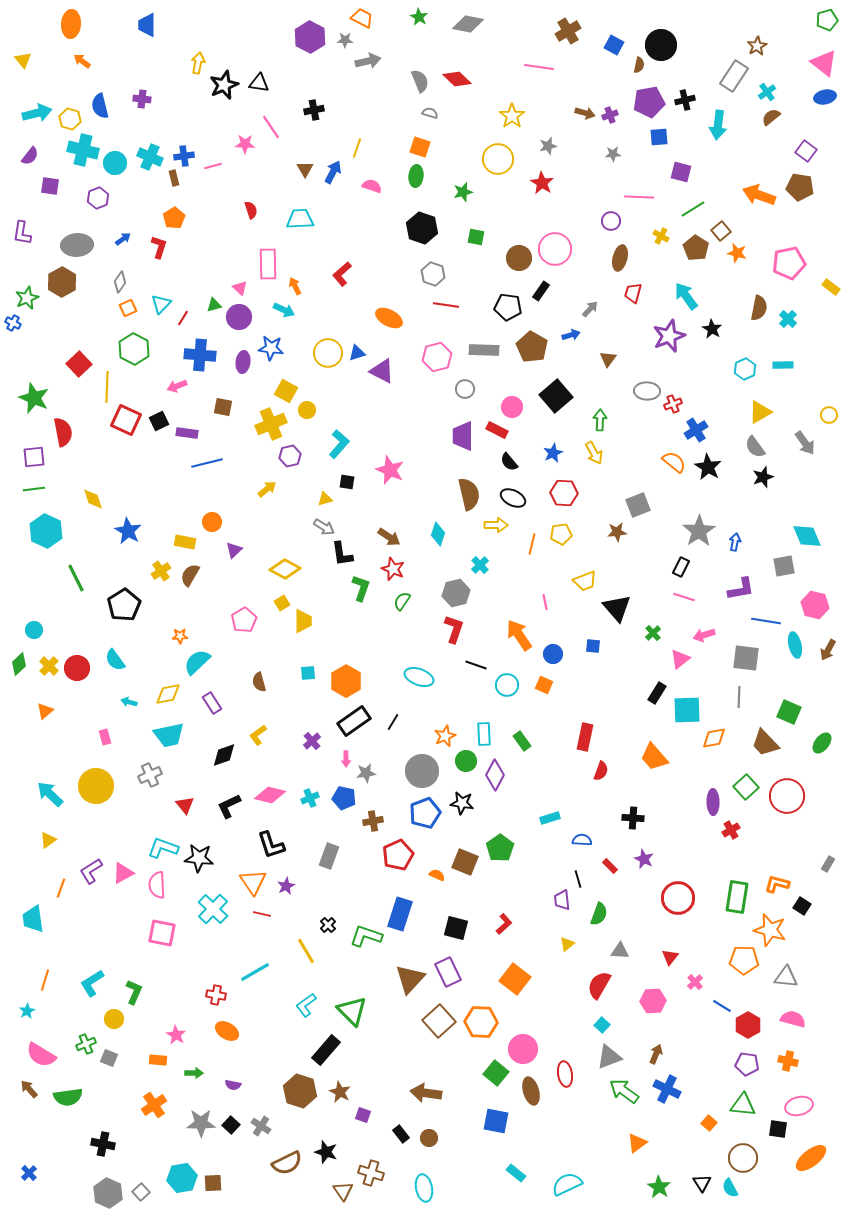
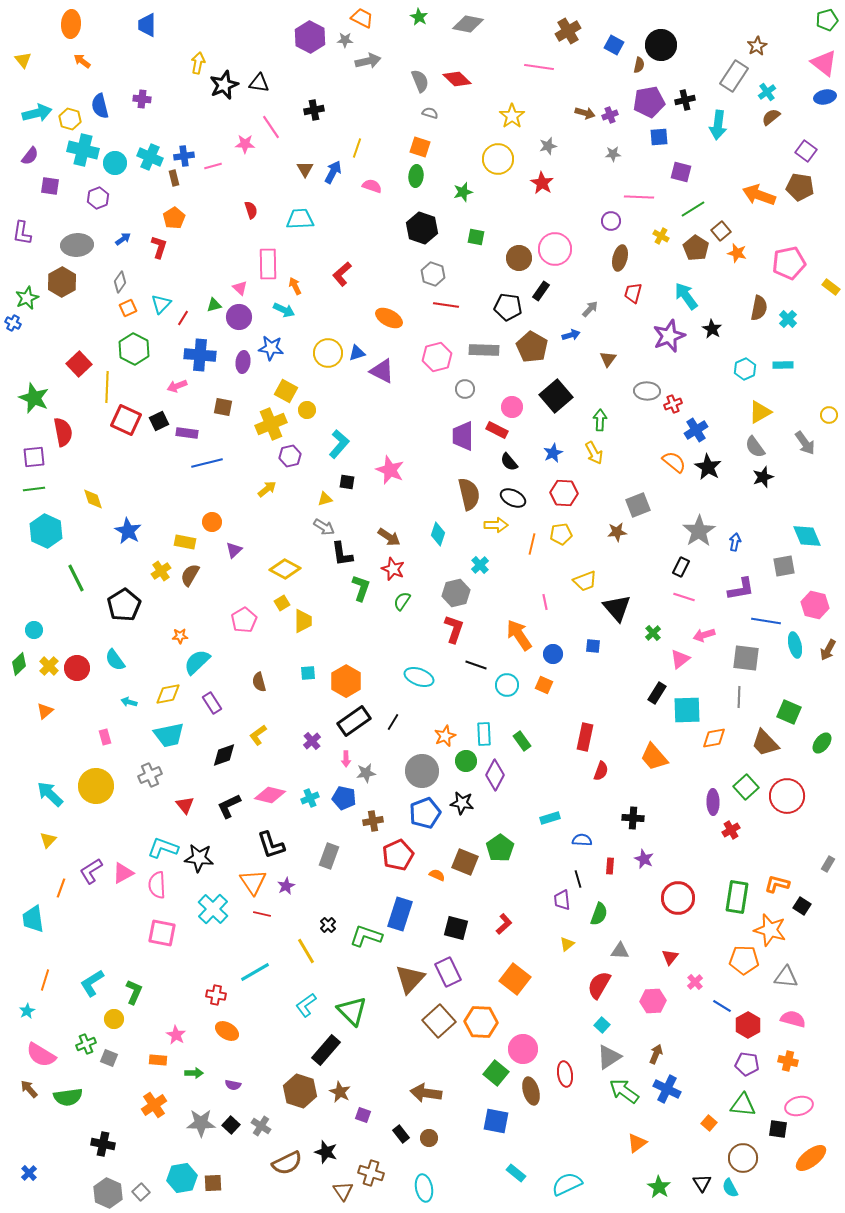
yellow triangle at (48, 840): rotated 12 degrees counterclockwise
red rectangle at (610, 866): rotated 49 degrees clockwise
gray triangle at (609, 1057): rotated 12 degrees counterclockwise
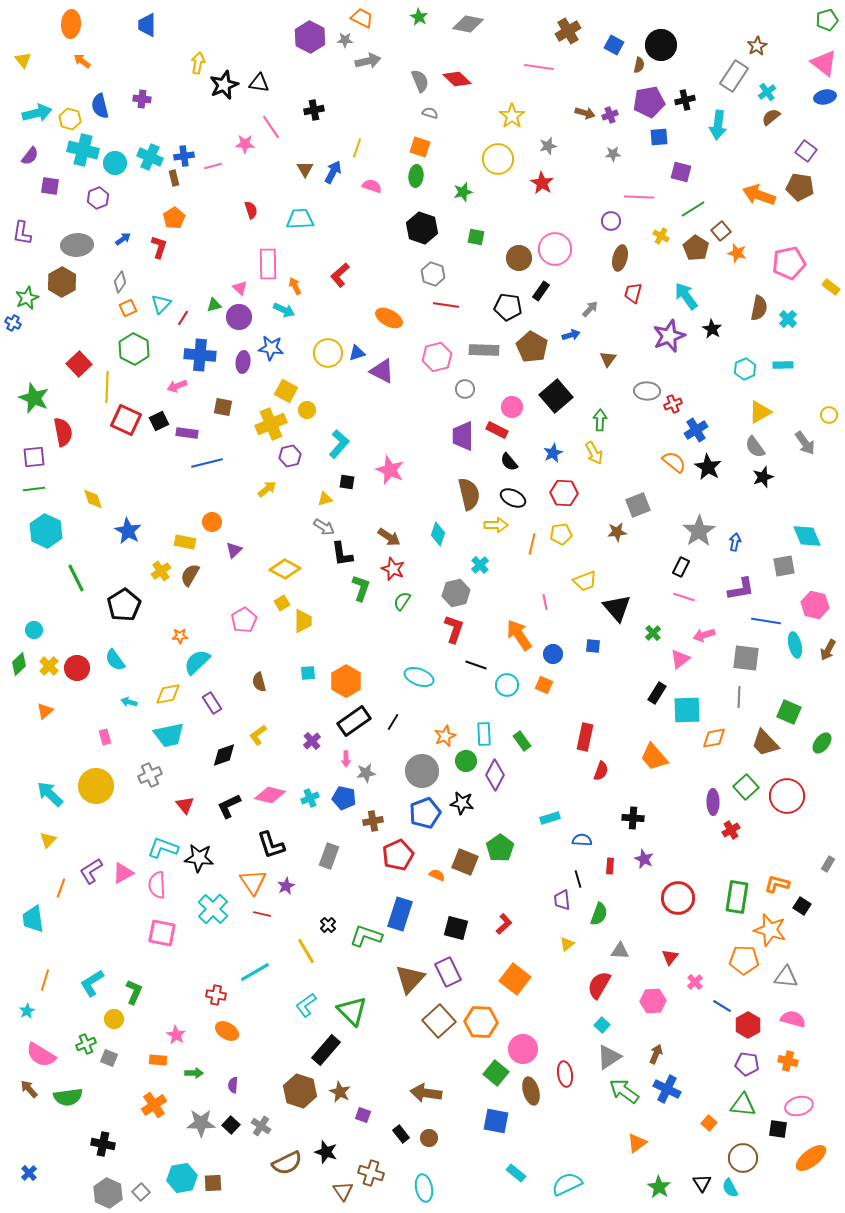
red L-shape at (342, 274): moved 2 px left, 1 px down
purple semicircle at (233, 1085): rotated 84 degrees clockwise
